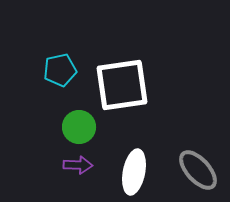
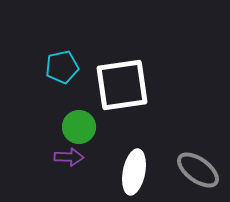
cyan pentagon: moved 2 px right, 3 px up
purple arrow: moved 9 px left, 8 px up
gray ellipse: rotated 12 degrees counterclockwise
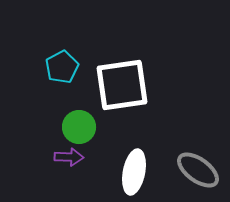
cyan pentagon: rotated 16 degrees counterclockwise
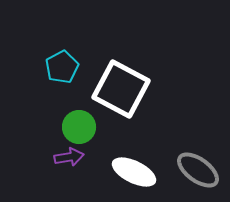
white square: moved 1 px left, 4 px down; rotated 36 degrees clockwise
purple arrow: rotated 12 degrees counterclockwise
white ellipse: rotated 75 degrees counterclockwise
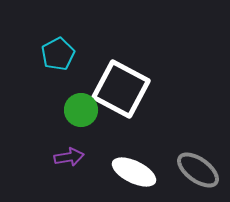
cyan pentagon: moved 4 px left, 13 px up
green circle: moved 2 px right, 17 px up
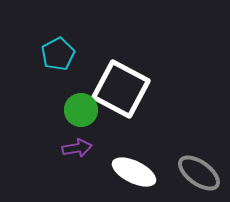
purple arrow: moved 8 px right, 9 px up
gray ellipse: moved 1 px right, 3 px down
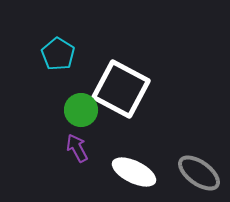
cyan pentagon: rotated 12 degrees counterclockwise
purple arrow: rotated 108 degrees counterclockwise
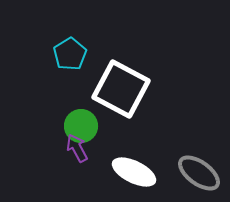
cyan pentagon: moved 12 px right; rotated 8 degrees clockwise
green circle: moved 16 px down
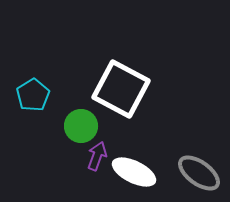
cyan pentagon: moved 37 px left, 41 px down
purple arrow: moved 20 px right, 8 px down; rotated 48 degrees clockwise
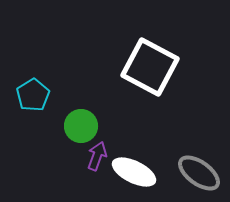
white square: moved 29 px right, 22 px up
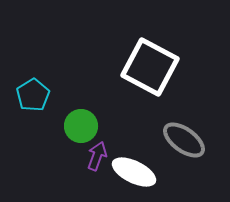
gray ellipse: moved 15 px left, 33 px up
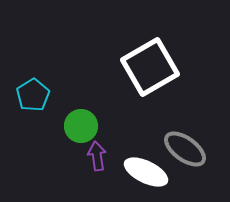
white square: rotated 32 degrees clockwise
gray ellipse: moved 1 px right, 9 px down
purple arrow: rotated 28 degrees counterclockwise
white ellipse: moved 12 px right
